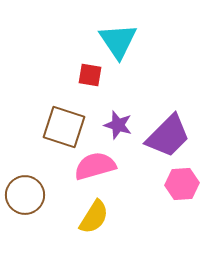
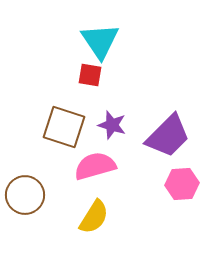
cyan triangle: moved 18 px left
purple star: moved 6 px left
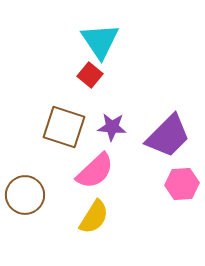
red square: rotated 30 degrees clockwise
purple star: moved 2 px down; rotated 12 degrees counterclockwise
pink semicircle: moved 5 px down; rotated 153 degrees clockwise
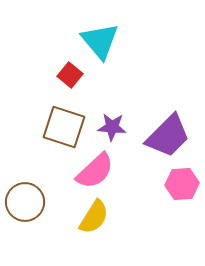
cyan triangle: rotated 6 degrees counterclockwise
red square: moved 20 px left
brown circle: moved 7 px down
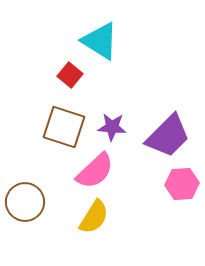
cyan triangle: rotated 18 degrees counterclockwise
